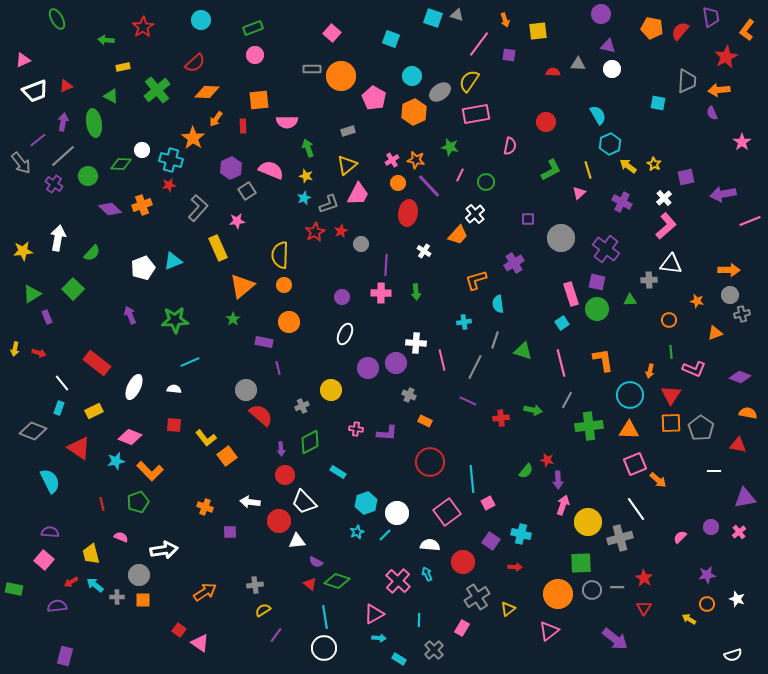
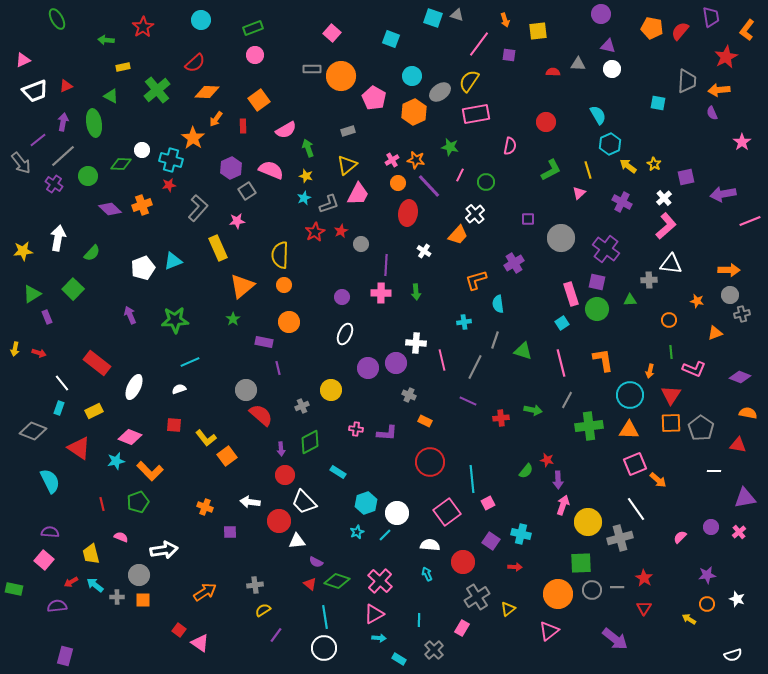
orange square at (259, 100): rotated 30 degrees counterclockwise
pink semicircle at (287, 122): moved 1 px left, 8 px down; rotated 30 degrees counterclockwise
white semicircle at (174, 389): moved 5 px right; rotated 24 degrees counterclockwise
pink cross at (398, 581): moved 18 px left
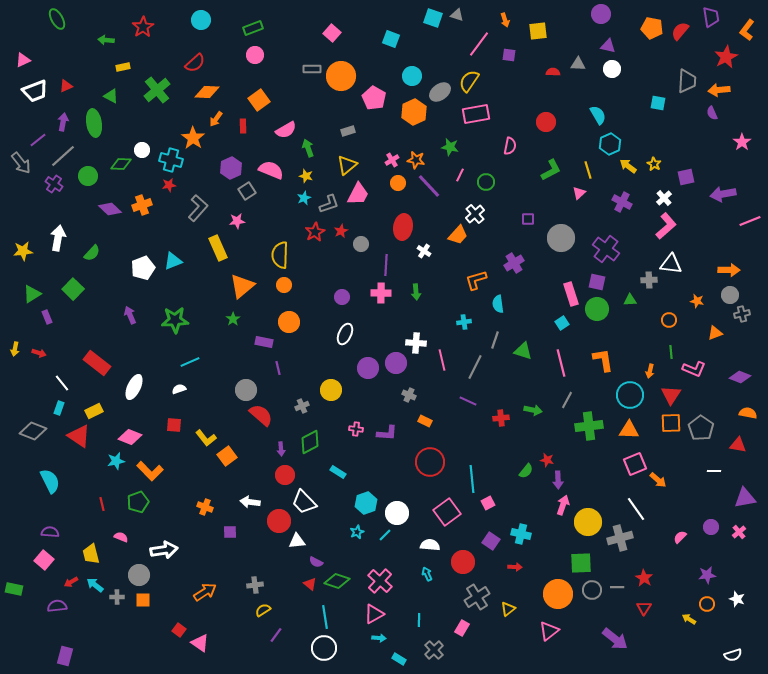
red ellipse at (408, 213): moved 5 px left, 14 px down
red triangle at (79, 448): moved 12 px up
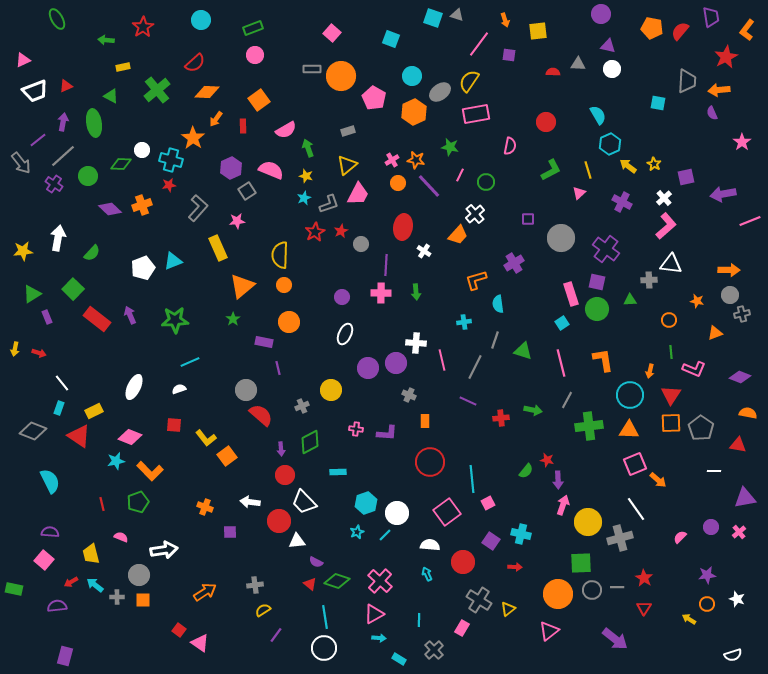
red rectangle at (97, 363): moved 44 px up
orange rectangle at (425, 421): rotated 64 degrees clockwise
cyan rectangle at (338, 472): rotated 35 degrees counterclockwise
gray cross at (477, 597): moved 2 px right, 3 px down; rotated 25 degrees counterclockwise
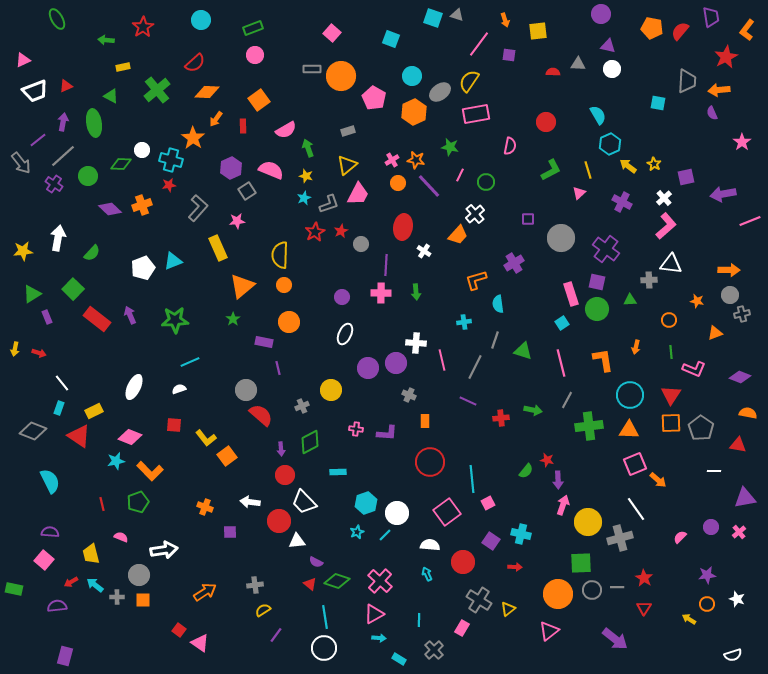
orange arrow at (650, 371): moved 14 px left, 24 px up
